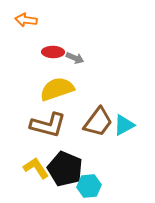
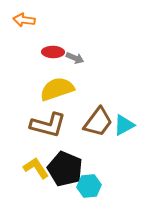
orange arrow: moved 2 px left
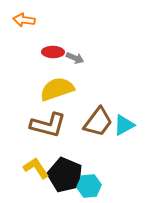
black pentagon: moved 6 px down
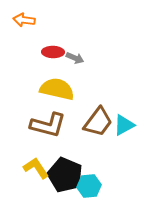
yellow semicircle: rotated 32 degrees clockwise
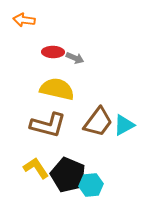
black pentagon: moved 3 px right
cyan hexagon: moved 2 px right, 1 px up
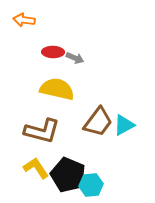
brown L-shape: moved 6 px left, 6 px down
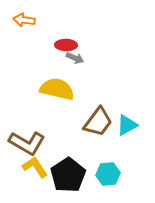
red ellipse: moved 13 px right, 7 px up
cyan triangle: moved 3 px right
brown L-shape: moved 15 px left, 12 px down; rotated 15 degrees clockwise
yellow L-shape: moved 1 px left, 1 px up
black pentagon: rotated 16 degrees clockwise
cyan hexagon: moved 17 px right, 11 px up
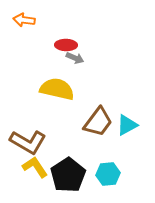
brown L-shape: moved 1 px right, 1 px up
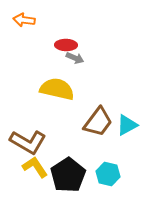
cyan hexagon: rotated 20 degrees clockwise
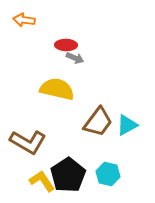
yellow L-shape: moved 7 px right, 14 px down
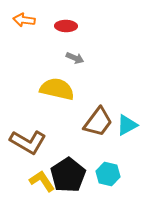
red ellipse: moved 19 px up
